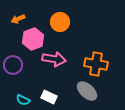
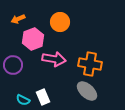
orange cross: moved 6 px left
white rectangle: moved 6 px left; rotated 42 degrees clockwise
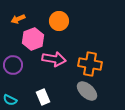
orange circle: moved 1 px left, 1 px up
cyan semicircle: moved 13 px left
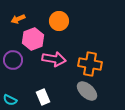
purple circle: moved 5 px up
